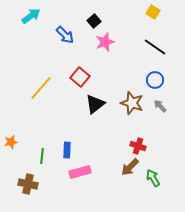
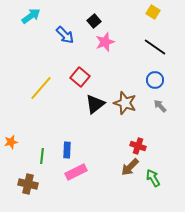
brown star: moved 7 px left
pink rectangle: moved 4 px left; rotated 10 degrees counterclockwise
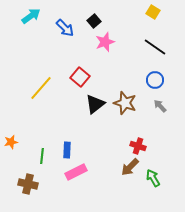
blue arrow: moved 7 px up
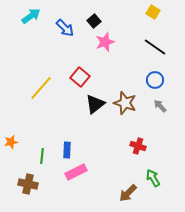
brown arrow: moved 2 px left, 26 px down
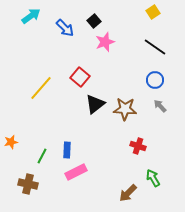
yellow square: rotated 24 degrees clockwise
brown star: moved 6 px down; rotated 15 degrees counterclockwise
green line: rotated 21 degrees clockwise
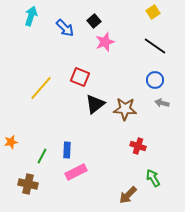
cyan arrow: rotated 36 degrees counterclockwise
black line: moved 1 px up
red square: rotated 18 degrees counterclockwise
gray arrow: moved 2 px right, 3 px up; rotated 32 degrees counterclockwise
brown arrow: moved 2 px down
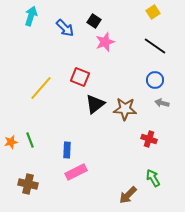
black square: rotated 16 degrees counterclockwise
red cross: moved 11 px right, 7 px up
green line: moved 12 px left, 16 px up; rotated 49 degrees counterclockwise
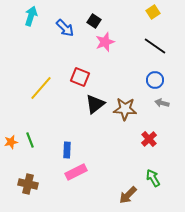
red cross: rotated 28 degrees clockwise
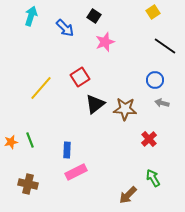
black square: moved 5 px up
black line: moved 10 px right
red square: rotated 36 degrees clockwise
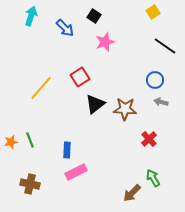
gray arrow: moved 1 px left, 1 px up
brown cross: moved 2 px right
brown arrow: moved 4 px right, 2 px up
